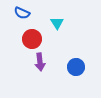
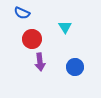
cyan triangle: moved 8 px right, 4 px down
blue circle: moved 1 px left
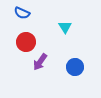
red circle: moved 6 px left, 3 px down
purple arrow: rotated 42 degrees clockwise
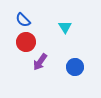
blue semicircle: moved 1 px right, 7 px down; rotated 21 degrees clockwise
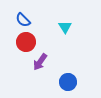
blue circle: moved 7 px left, 15 px down
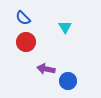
blue semicircle: moved 2 px up
purple arrow: moved 6 px right, 7 px down; rotated 66 degrees clockwise
blue circle: moved 1 px up
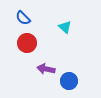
cyan triangle: rotated 16 degrees counterclockwise
red circle: moved 1 px right, 1 px down
blue circle: moved 1 px right
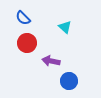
purple arrow: moved 5 px right, 8 px up
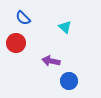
red circle: moved 11 px left
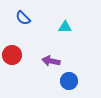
cyan triangle: rotated 40 degrees counterclockwise
red circle: moved 4 px left, 12 px down
